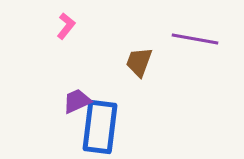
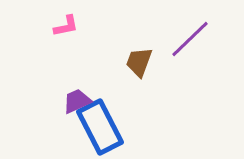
pink L-shape: rotated 40 degrees clockwise
purple line: moved 5 px left; rotated 54 degrees counterclockwise
blue rectangle: rotated 34 degrees counterclockwise
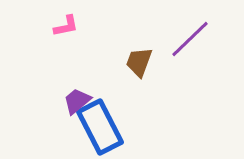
purple trapezoid: rotated 16 degrees counterclockwise
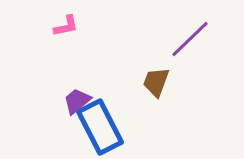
brown trapezoid: moved 17 px right, 20 px down
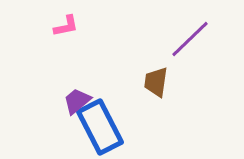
brown trapezoid: rotated 12 degrees counterclockwise
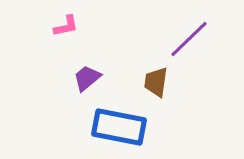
purple line: moved 1 px left
purple trapezoid: moved 10 px right, 23 px up
blue rectangle: moved 19 px right; rotated 52 degrees counterclockwise
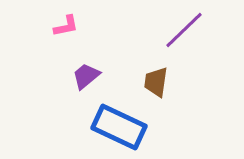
purple line: moved 5 px left, 9 px up
purple trapezoid: moved 1 px left, 2 px up
blue rectangle: rotated 14 degrees clockwise
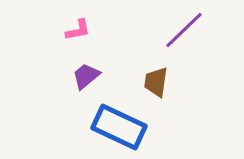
pink L-shape: moved 12 px right, 4 px down
